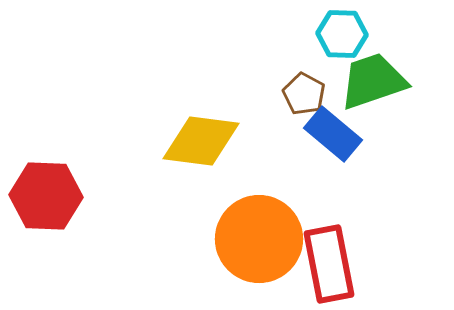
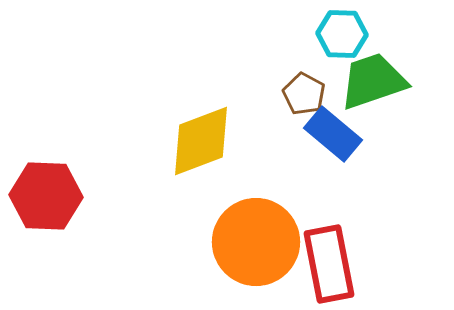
yellow diamond: rotated 28 degrees counterclockwise
orange circle: moved 3 px left, 3 px down
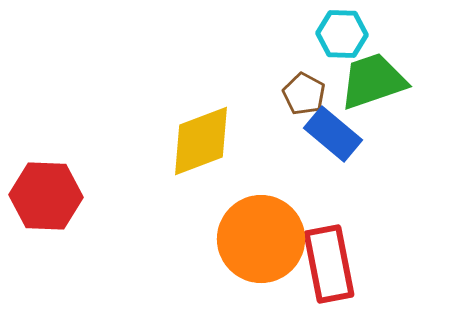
orange circle: moved 5 px right, 3 px up
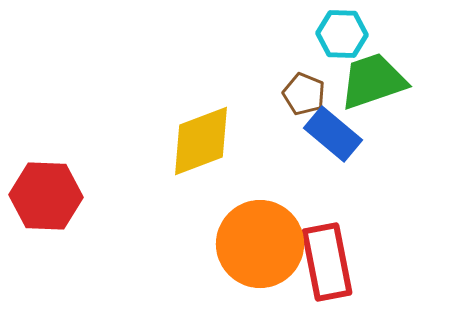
brown pentagon: rotated 6 degrees counterclockwise
orange circle: moved 1 px left, 5 px down
red rectangle: moved 2 px left, 2 px up
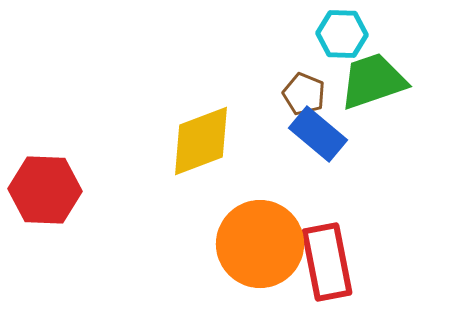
blue rectangle: moved 15 px left
red hexagon: moved 1 px left, 6 px up
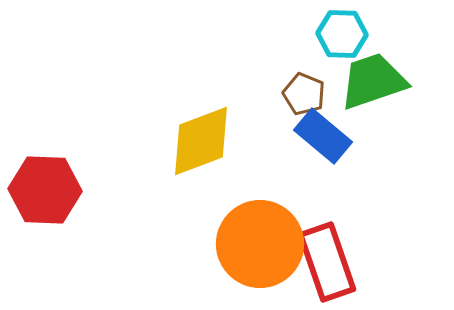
blue rectangle: moved 5 px right, 2 px down
red rectangle: rotated 8 degrees counterclockwise
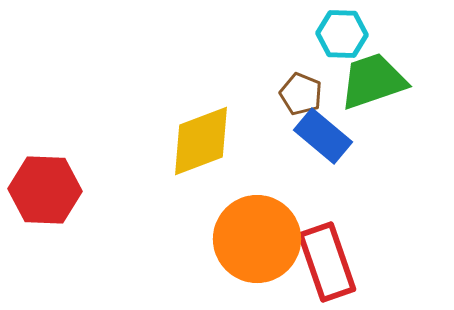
brown pentagon: moved 3 px left
orange circle: moved 3 px left, 5 px up
